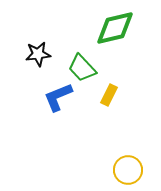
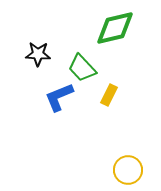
black star: rotated 10 degrees clockwise
blue L-shape: moved 1 px right
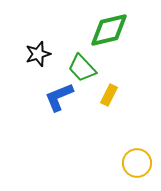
green diamond: moved 6 px left, 2 px down
black star: rotated 20 degrees counterclockwise
yellow circle: moved 9 px right, 7 px up
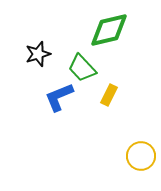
yellow circle: moved 4 px right, 7 px up
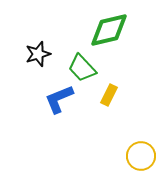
blue L-shape: moved 2 px down
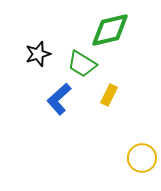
green diamond: moved 1 px right
green trapezoid: moved 4 px up; rotated 16 degrees counterclockwise
blue L-shape: rotated 20 degrees counterclockwise
yellow circle: moved 1 px right, 2 px down
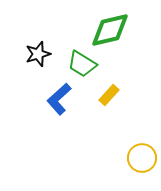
yellow rectangle: rotated 15 degrees clockwise
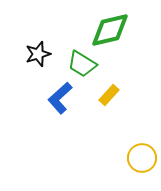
blue L-shape: moved 1 px right, 1 px up
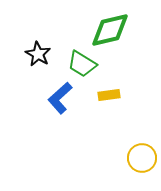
black star: rotated 25 degrees counterclockwise
yellow rectangle: rotated 40 degrees clockwise
